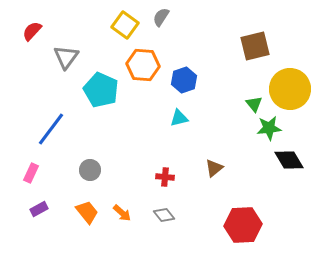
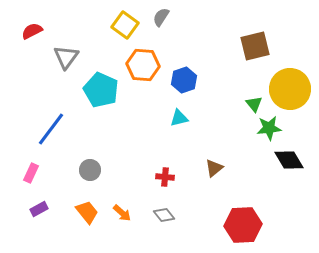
red semicircle: rotated 20 degrees clockwise
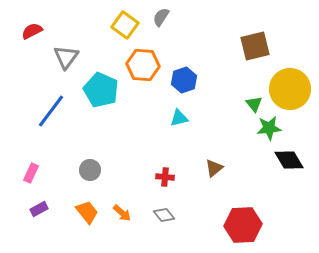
blue line: moved 18 px up
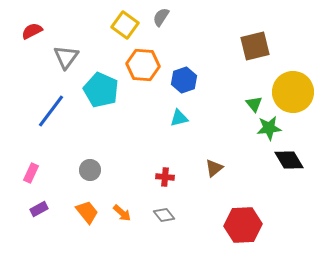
yellow circle: moved 3 px right, 3 px down
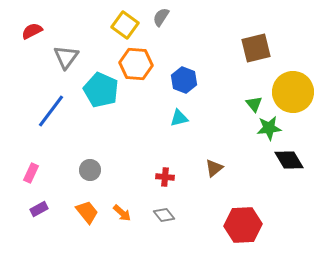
brown square: moved 1 px right, 2 px down
orange hexagon: moved 7 px left, 1 px up
blue hexagon: rotated 20 degrees counterclockwise
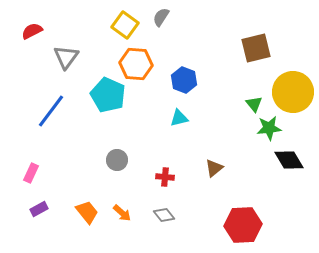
cyan pentagon: moved 7 px right, 5 px down
gray circle: moved 27 px right, 10 px up
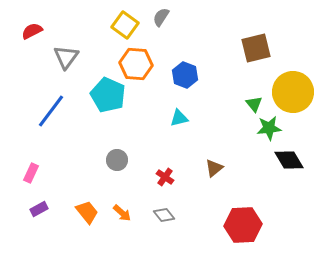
blue hexagon: moved 1 px right, 5 px up
red cross: rotated 30 degrees clockwise
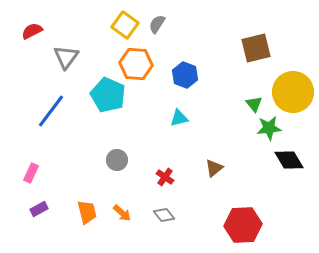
gray semicircle: moved 4 px left, 7 px down
orange trapezoid: rotated 25 degrees clockwise
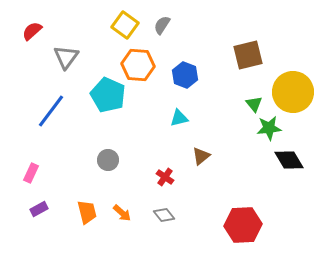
gray semicircle: moved 5 px right, 1 px down
red semicircle: rotated 15 degrees counterclockwise
brown square: moved 8 px left, 7 px down
orange hexagon: moved 2 px right, 1 px down
gray circle: moved 9 px left
brown triangle: moved 13 px left, 12 px up
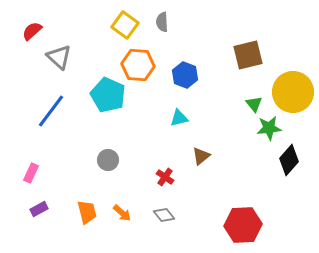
gray semicircle: moved 3 px up; rotated 36 degrees counterclockwise
gray triangle: moved 7 px left; rotated 24 degrees counterclockwise
black diamond: rotated 72 degrees clockwise
